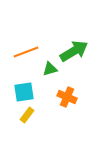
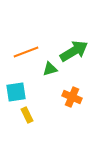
cyan square: moved 8 px left
orange cross: moved 5 px right
yellow rectangle: rotated 63 degrees counterclockwise
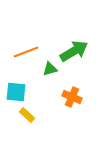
cyan square: rotated 15 degrees clockwise
yellow rectangle: rotated 21 degrees counterclockwise
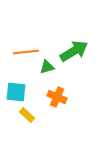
orange line: rotated 15 degrees clockwise
green triangle: moved 3 px left, 2 px up
orange cross: moved 15 px left
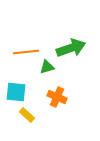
green arrow: moved 3 px left, 3 px up; rotated 12 degrees clockwise
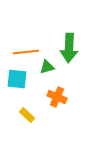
green arrow: moved 2 px left; rotated 112 degrees clockwise
cyan square: moved 1 px right, 13 px up
